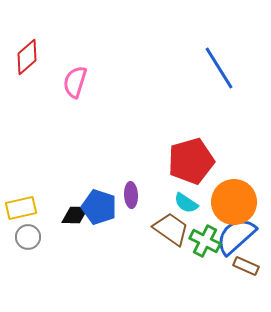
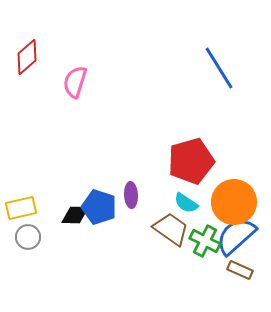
brown rectangle: moved 6 px left, 4 px down
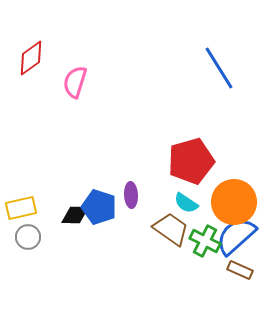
red diamond: moved 4 px right, 1 px down; rotated 6 degrees clockwise
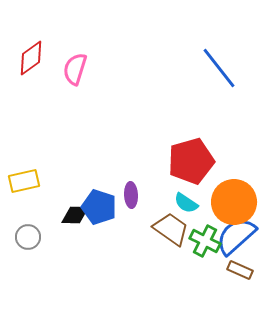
blue line: rotated 6 degrees counterclockwise
pink semicircle: moved 13 px up
yellow rectangle: moved 3 px right, 27 px up
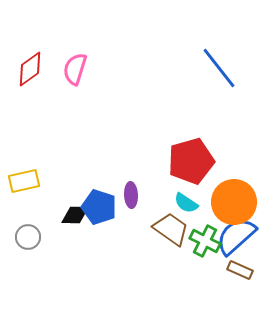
red diamond: moved 1 px left, 11 px down
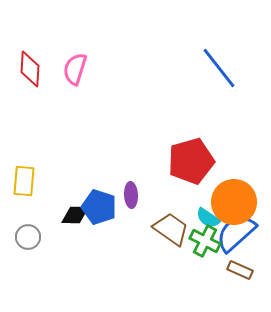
red diamond: rotated 51 degrees counterclockwise
yellow rectangle: rotated 72 degrees counterclockwise
cyan semicircle: moved 22 px right, 15 px down
blue semicircle: moved 3 px up
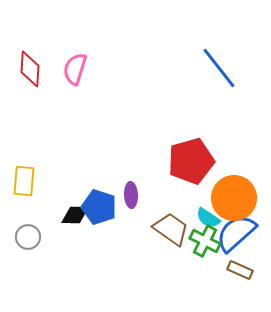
orange circle: moved 4 px up
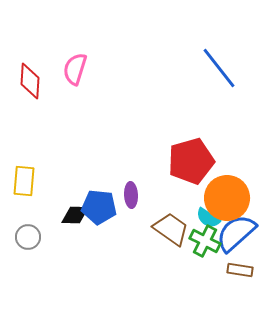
red diamond: moved 12 px down
orange circle: moved 7 px left
blue pentagon: rotated 12 degrees counterclockwise
brown rectangle: rotated 15 degrees counterclockwise
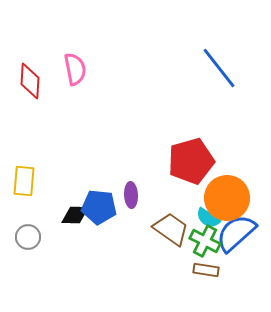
pink semicircle: rotated 152 degrees clockwise
brown rectangle: moved 34 px left
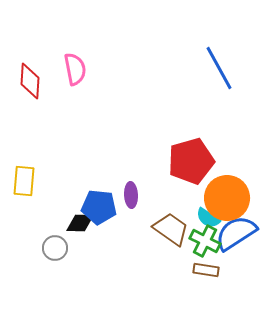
blue line: rotated 9 degrees clockwise
black diamond: moved 5 px right, 8 px down
blue semicircle: rotated 9 degrees clockwise
gray circle: moved 27 px right, 11 px down
